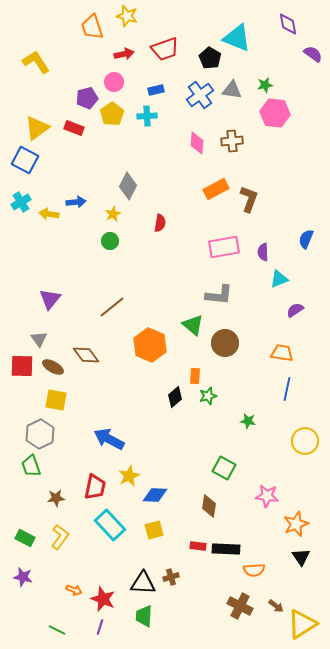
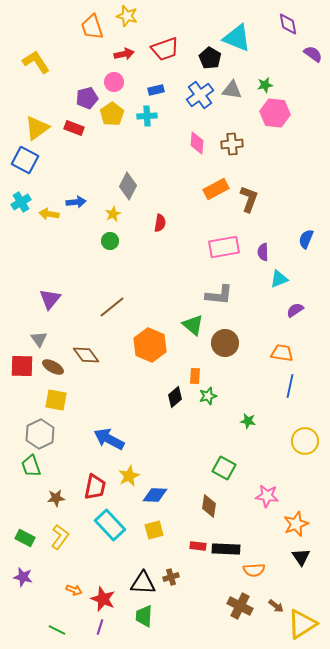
brown cross at (232, 141): moved 3 px down
blue line at (287, 389): moved 3 px right, 3 px up
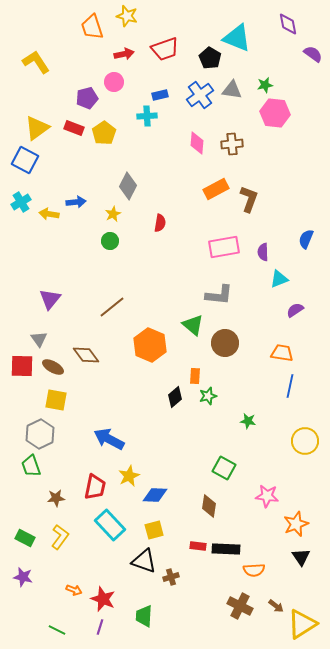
blue rectangle at (156, 90): moved 4 px right, 5 px down
yellow pentagon at (112, 114): moved 8 px left, 19 px down
black triangle at (143, 583): moved 1 px right, 22 px up; rotated 16 degrees clockwise
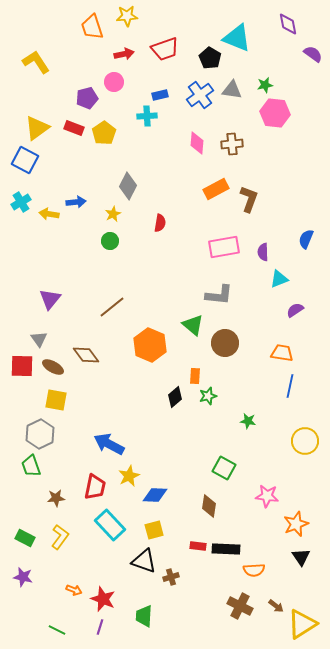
yellow star at (127, 16): rotated 20 degrees counterclockwise
blue arrow at (109, 439): moved 5 px down
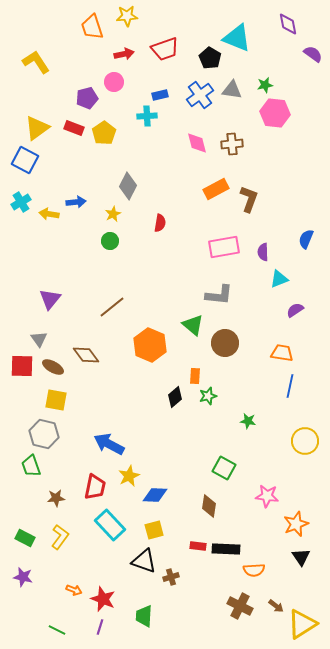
pink diamond at (197, 143): rotated 20 degrees counterclockwise
gray hexagon at (40, 434): moved 4 px right; rotated 20 degrees counterclockwise
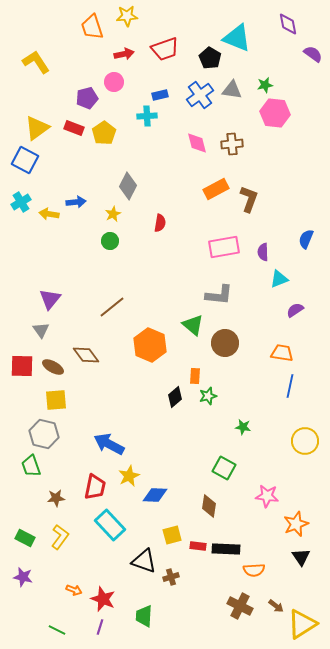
gray triangle at (39, 339): moved 2 px right, 9 px up
yellow square at (56, 400): rotated 15 degrees counterclockwise
green star at (248, 421): moved 5 px left, 6 px down
yellow square at (154, 530): moved 18 px right, 5 px down
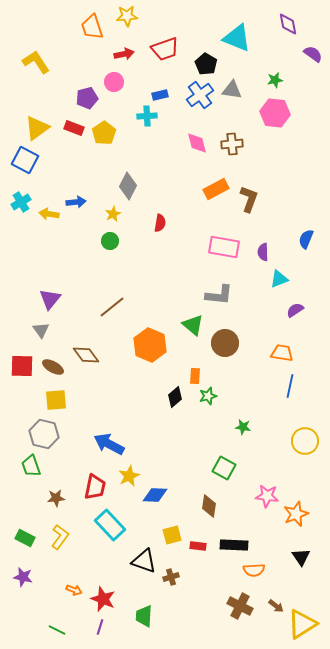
black pentagon at (210, 58): moved 4 px left, 6 px down
green star at (265, 85): moved 10 px right, 5 px up
pink rectangle at (224, 247): rotated 20 degrees clockwise
orange star at (296, 524): moved 10 px up
black rectangle at (226, 549): moved 8 px right, 4 px up
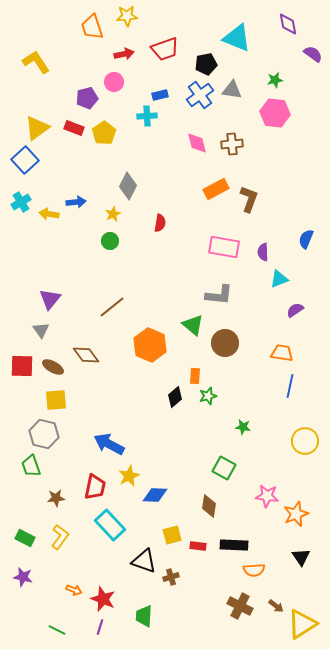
black pentagon at (206, 64): rotated 30 degrees clockwise
blue square at (25, 160): rotated 20 degrees clockwise
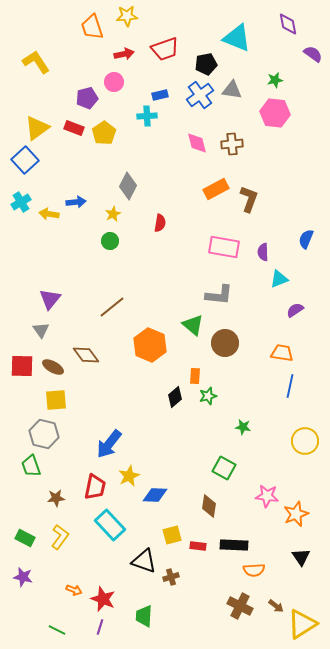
blue arrow at (109, 444): rotated 80 degrees counterclockwise
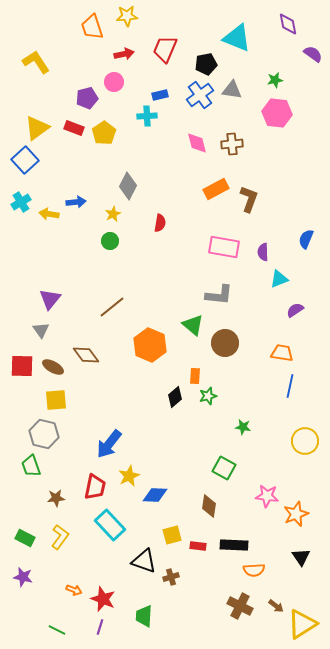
red trapezoid at (165, 49): rotated 132 degrees clockwise
pink hexagon at (275, 113): moved 2 px right
